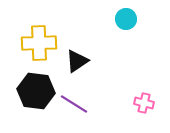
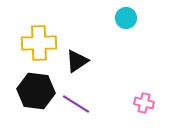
cyan circle: moved 1 px up
purple line: moved 2 px right
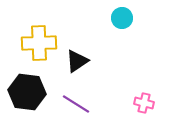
cyan circle: moved 4 px left
black hexagon: moved 9 px left, 1 px down
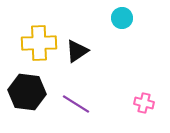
black triangle: moved 10 px up
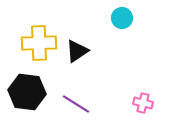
pink cross: moved 1 px left
